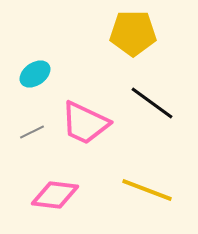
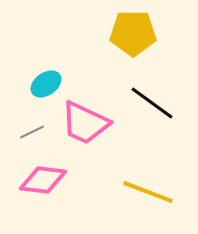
cyan ellipse: moved 11 px right, 10 px down
yellow line: moved 1 px right, 2 px down
pink diamond: moved 12 px left, 15 px up
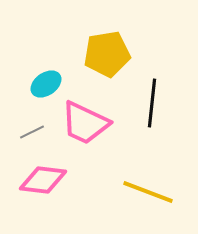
yellow pentagon: moved 26 px left, 21 px down; rotated 9 degrees counterclockwise
black line: rotated 60 degrees clockwise
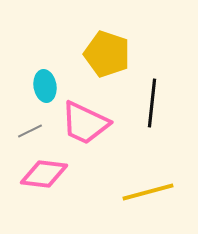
yellow pentagon: rotated 27 degrees clockwise
cyan ellipse: moved 1 px left, 2 px down; rotated 64 degrees counterclockwise
gray line: moved 2 px left, 1 px up
pink diamond: moved 1 px right, 6 px up
yellow line: rotated 36 degrees counterclockwise
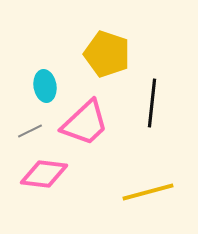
pink trapezoid: rotated 68 degrees counterclockwise
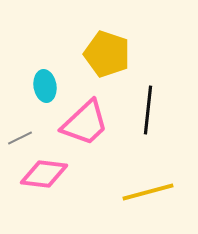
black line: moved 4 px left, 7 px down
gray line: moved 10 px left, 7 px down
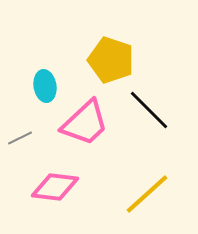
yellow pentagon: moved 4 px right, 6 px down
black line: moved 1 px right; rotated 51 degrees counterclockwise
pink diamond: moved 11 px right, 13 px down
yellow line: moved 1 px left, 2 px down; rotated 27 degrees counterclockwise
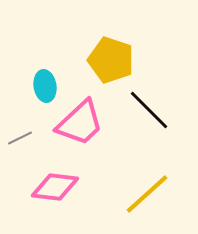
pink trapezoid: moved 5 px left
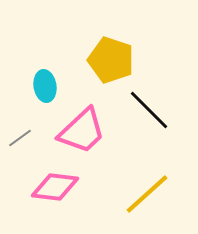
pink trapezoid: moved 2 px right, 8 px down
gray line: rotated 10 degrees counterclockwise
